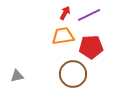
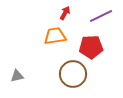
purple line: moved 12 px right, 1 px down
orange trapezoid: moved 8 px left
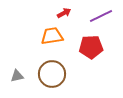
red arrow: moved 1 px left; rotated 32 degrees clockwise
orange trapezoid: moved 3 px left
brown circle: moved 21 px left
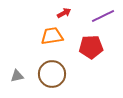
purple line: moved 2 px right
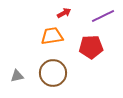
brown circle: moved 1 px right, 1 px up
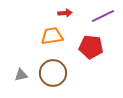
red arrow: moved 1 px right; rotated 24 degrees clockwise
red pentagon: rotated 10 degrees clockwise
gray triangle: moved 4 px right, 1 px up
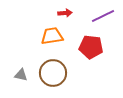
gray triangle: rotated 24 degrees clockwise
